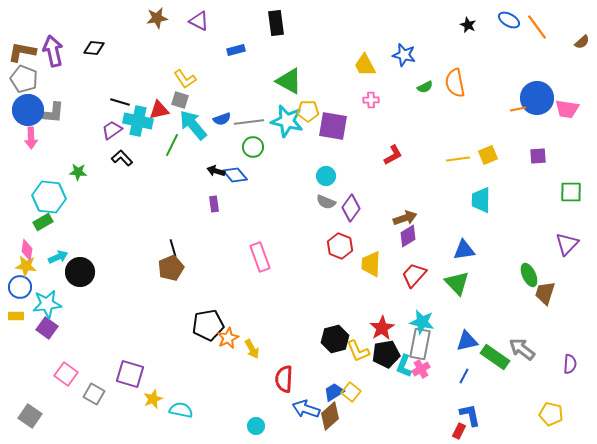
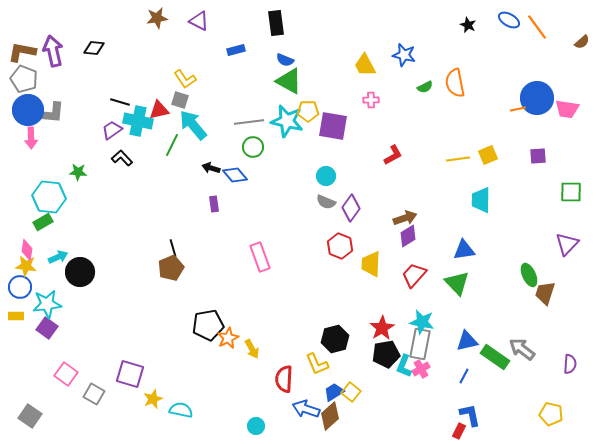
blue semicircle at (222, 119): moved 63 px right, 59 px up; rotated 42 degrees clockwise
black arrow at (216, 171): moved 5 px left, 3 px up
yellow L-shape at (358, 351): moved 41 px left, 13 px down
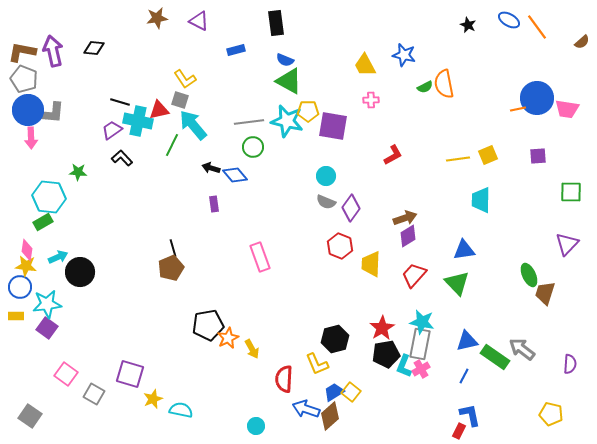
orange semicircle at (455, 83): moved 11 px left, 1 px down
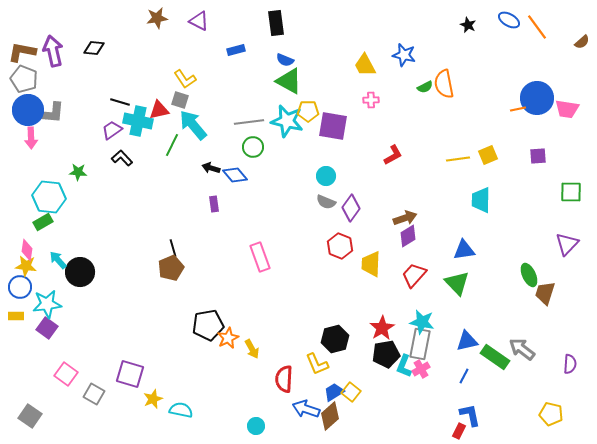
cyan arrow at (58, 257): moved 3 px down; rotated 108 degrees counterclockwise
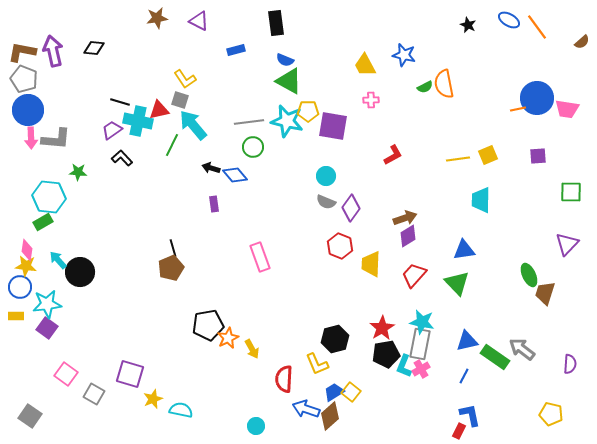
gray L-shape at (50, 113): moved 6 px right, 26 px down
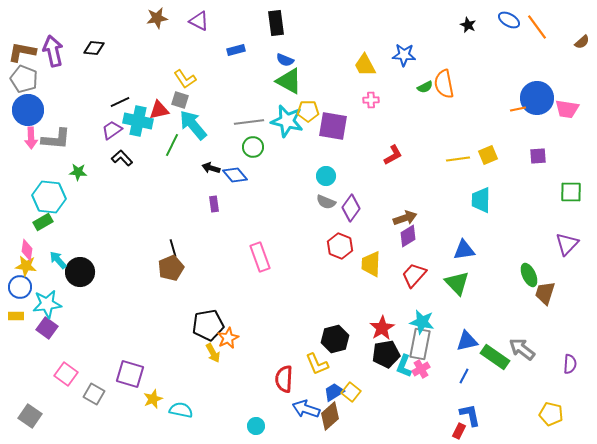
blue star at (404, 55): rotated 10 degrees counterclockwise
black line at (120, 102): rotated 42 degrees counterclockwise
yellow arrow at (252, 349): moved 39 px left, 4 px down
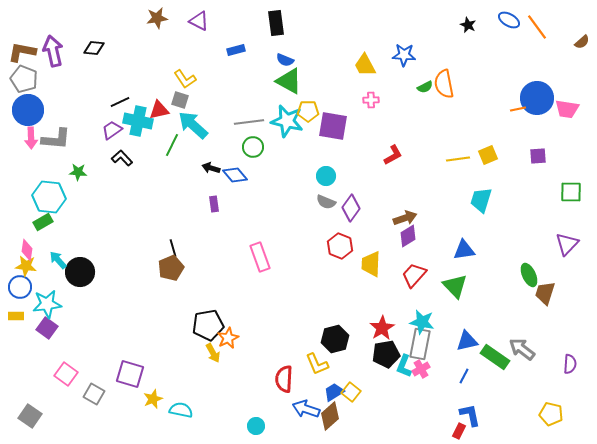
cyan arrow at (193, 125): rotated 8 degrees counterclockwise
cyan trapezoid at (481, 200): rotated 16 degrees clockwise
green triangle at (457, 283): moved 2 px left, 3 px down
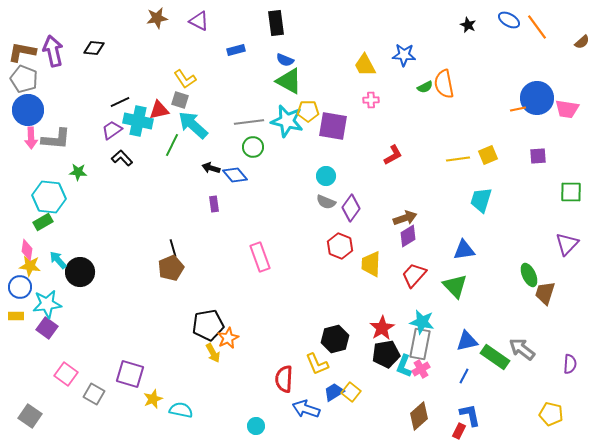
yellow star at (26, 266): moved 4 px right
brown diamond at (330, 416): moved 89 px right
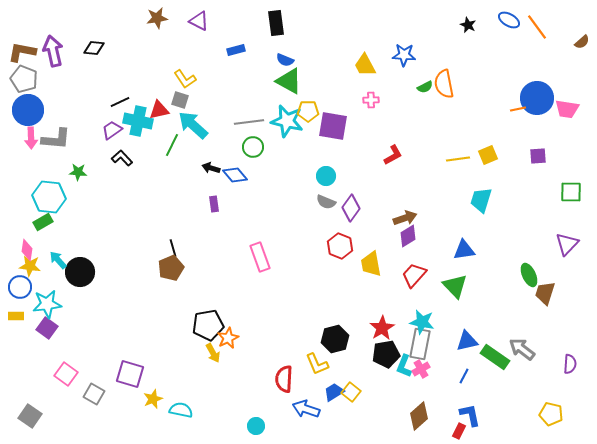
yellow trapezoid at (371, 264): rotated 12 degrees counterclockwise
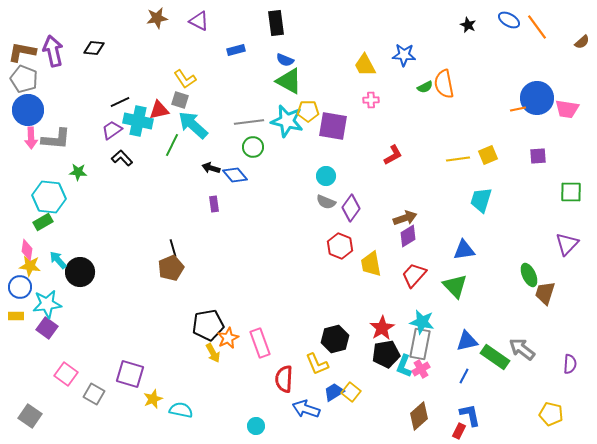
pink rectangle at (260, 257): moved 86 px down
